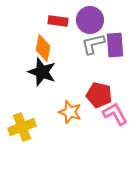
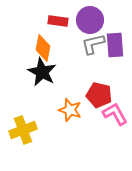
black star: rotated 8 degrees clockwise
orange star: moved 2 px up
yellow cross: moved 1 px right, 3 px down
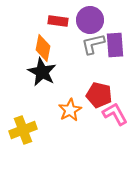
orange star: rotated 25 degrees clockwise
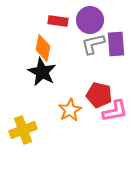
purple rectangle: moved 1 px right, 1 px up
pink L-shape: moved 3 px up; rotated 108 degrees clockwise
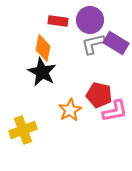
purple rectangle: moved 1 px up; rotated 55 degrees counterclockwise
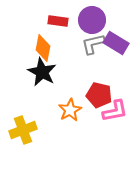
purple circle: moved 2 px right
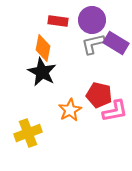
yellow cross: moved 5 px right, 3 px down
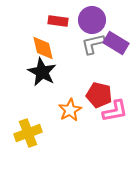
orange diamond: rotated 24 degrees counterclockwise
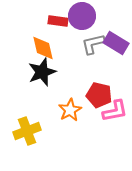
purple circle: moved 10 px left, 4 px up
black star: rotated 24 degrees clockwise
yellow cross: moved 1 px left, 2 px up
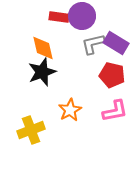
red rectangle: moved 1 px right, 4 px up
red pentagon: moved 13 px right, 20 px up
yellow cross: moved 4 px right, 1 px up
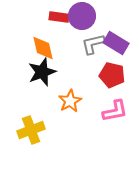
orange star: moved 9 px up
